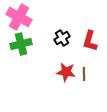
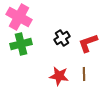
red L-shape: moved 2 px left, 2 px down; rotated 55 degrees clockwise
red star: moved 7 px left, 4 px down
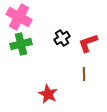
red star: moved 11 px left, 18 px down; rotated 18 degrees clockwise
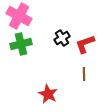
pink cross: moved 1 px up
red L-shape: moved 3 px left, 1 px down
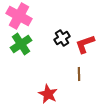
green cross: rotated 20 degrees counterclockwise
brown line: moved 5 px left
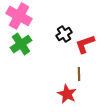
black cross: moved 2 px right, 4 px up
red star: moved 19 px right
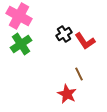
red L-shape: moved 3 px up; rotated 105 degrees counterclockwise
brown line: rotated 24 degrees counterclockwise
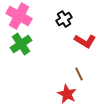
black cross: moved 15 px up
red L-shape: rotated 25 degrees counterclockwise
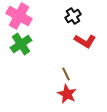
black cross: moved 9 px right, 3 px up
brown line: moved 13 px left
